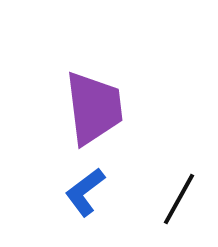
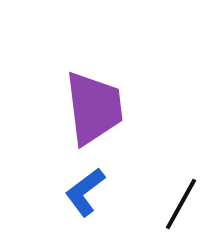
black line: moved 2 px right, 5 px down
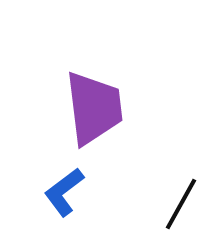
blue L-shape: moved 21 px left
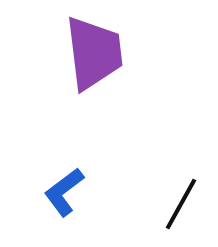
purple trapezoid: moved 55 px up
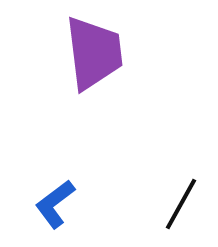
blue L-shape: moved 9 px left, 12 px down
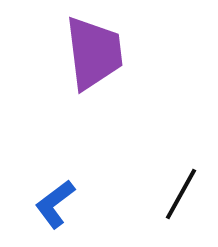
black line: moved 10 px up
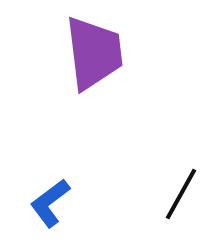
blue L-shape: moved 5 px left, 1 px up
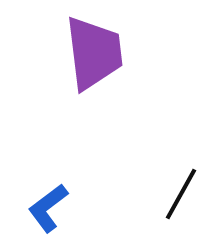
blue L-shape: moved 2 px left, 5 px down
